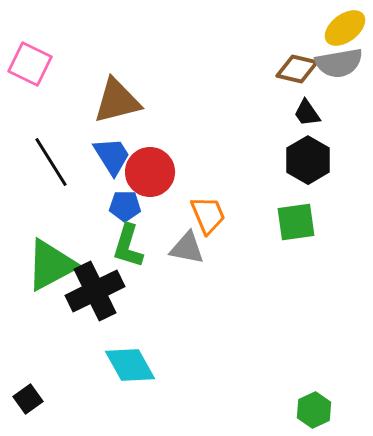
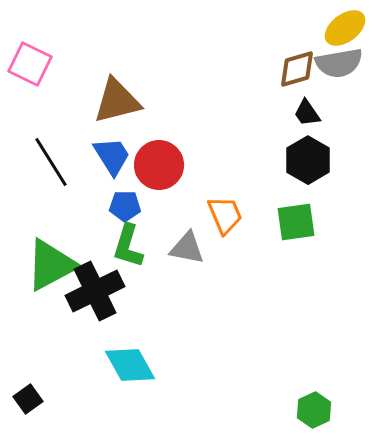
brown diamond: rotated 30 degrees counterclockwise
red circle: moved 9 px right, 7 px up
orange trapezoid: moved 17 px right
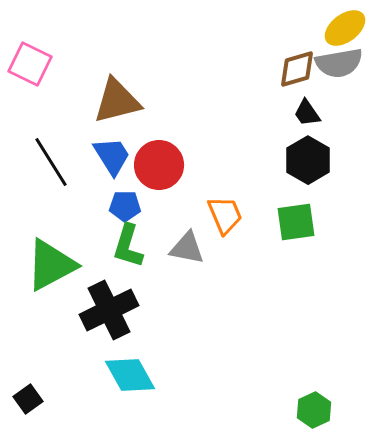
black cross: moved 14 px right, 19 px down
cyan diamond: moved 10 px down
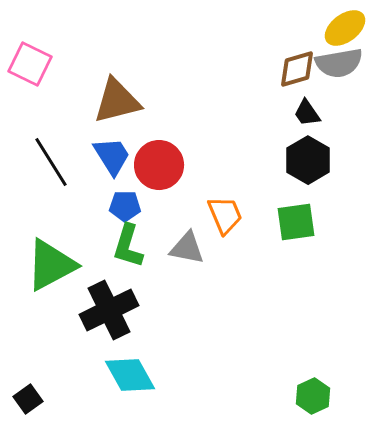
green hexagon: moved 1 px left, 14 px up
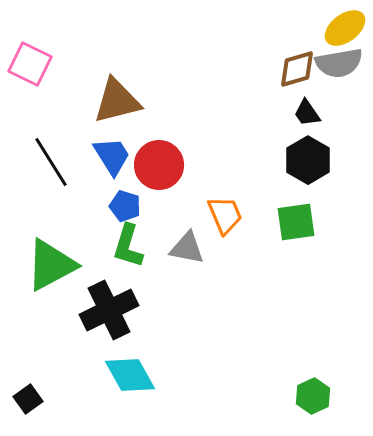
blue pentagon: rotated 16 degrees clockwise
